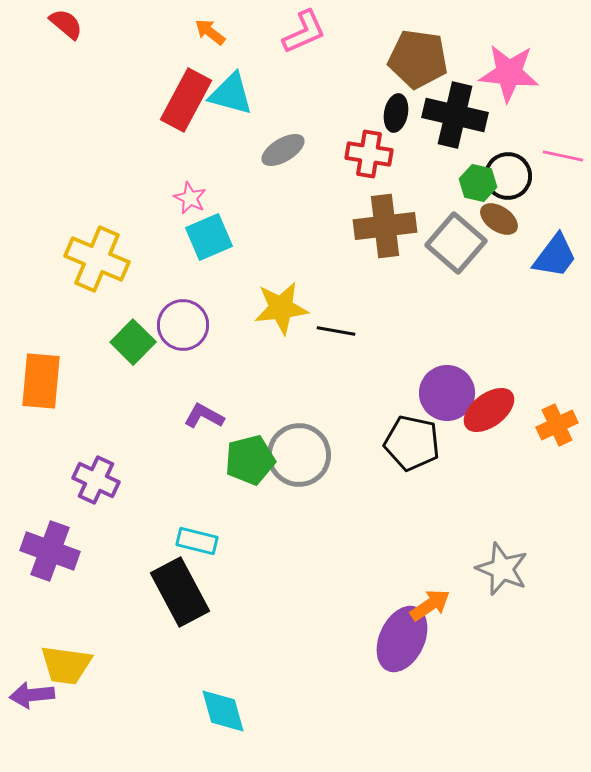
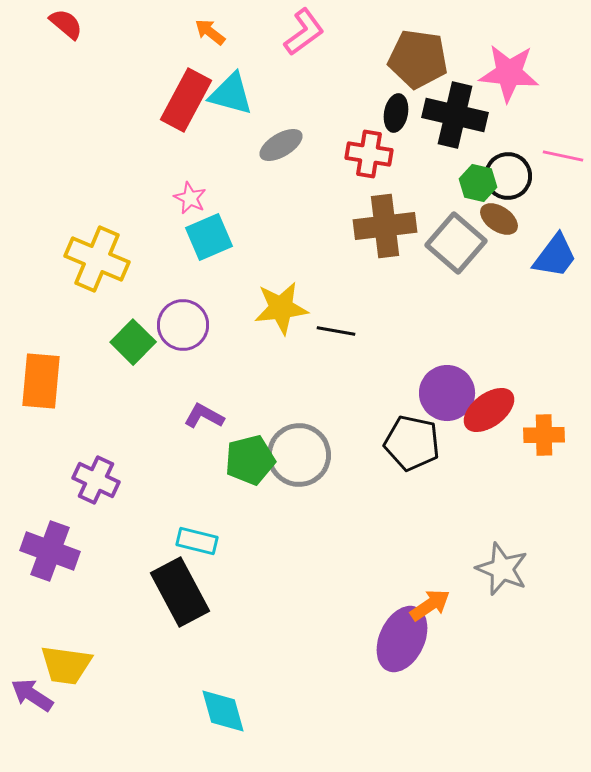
pink L-shape at (304, 32): rotated 12 degrees counterclockwise
gray ellipse at (283, 150): moved 2 px left, 5 px up
orange cross at (557, 425): moved 13 px left, 10 px down; rotated 24 degrees clockwise
purple arrow at (32, 695): rotated 39 degrees clockwise
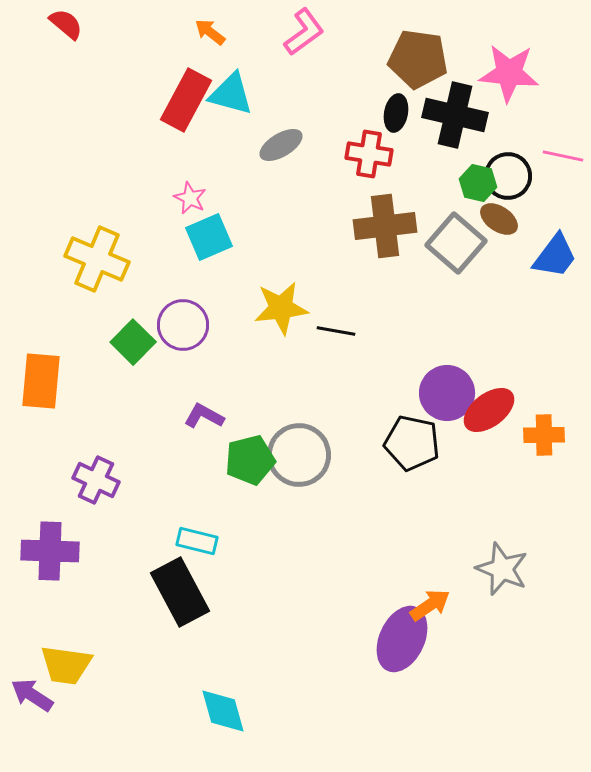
purple cross at (50, 551): rotated 18 degrees counterclockwise
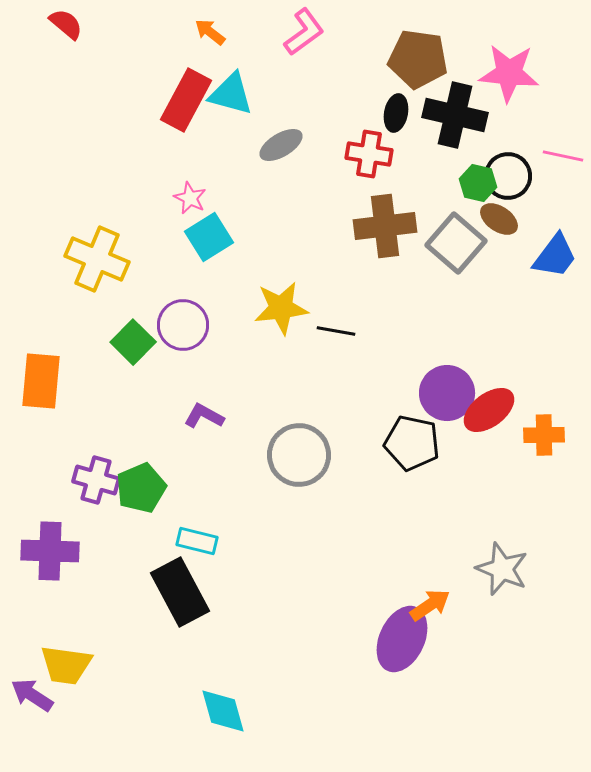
cyan square at (209, 237): rotated 9 degrees counterclockwise
green pentagon at (250, 460): moved 109 px left, 28 px down; rotated 9 degrees counterclockwise
purple cross at (96, 480): rotated 9 degrees counterclockwise
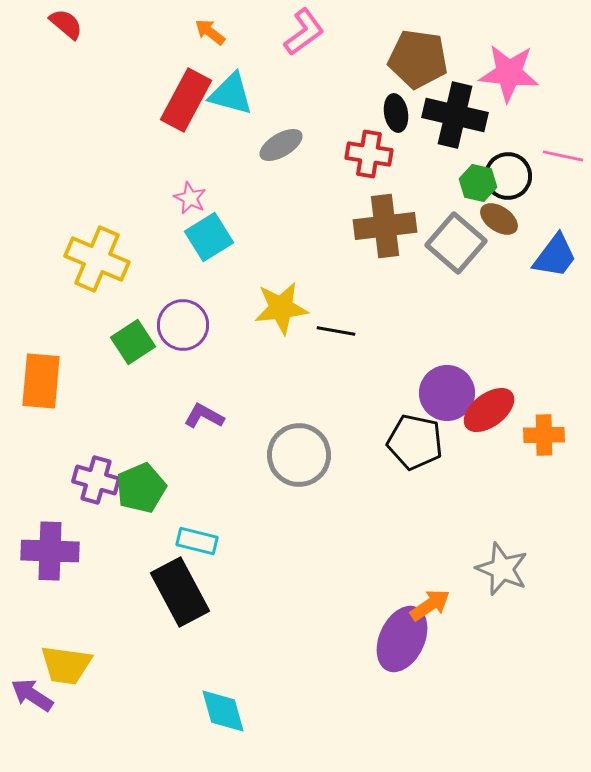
black ellipse at (396, 113): rotated 21 degrees counterclockwise
green square at (133, 342): rotated 12 degrees clockwise
black pentagon at (412, 443): moved 3 px right, 1 px up
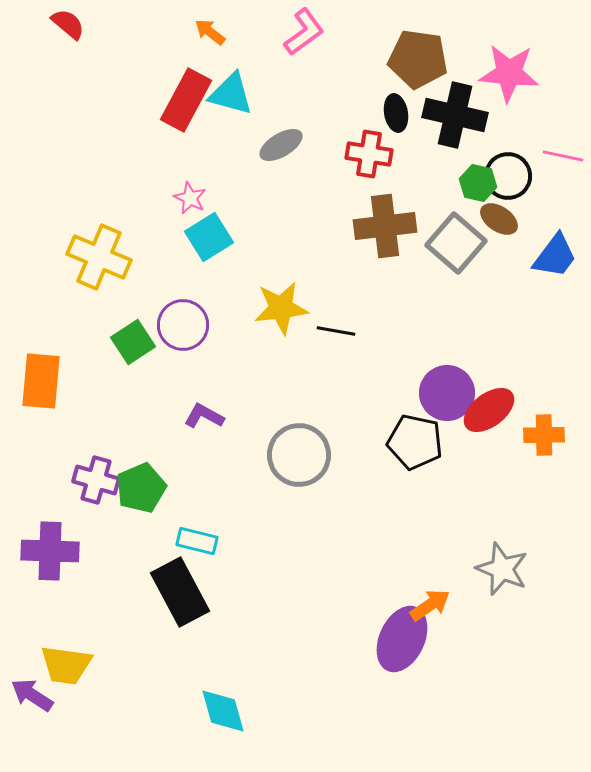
red semicircle at (66, 24): moved 2 px right
yellow cross at (97, 259): moved 2 px right, 2 px up
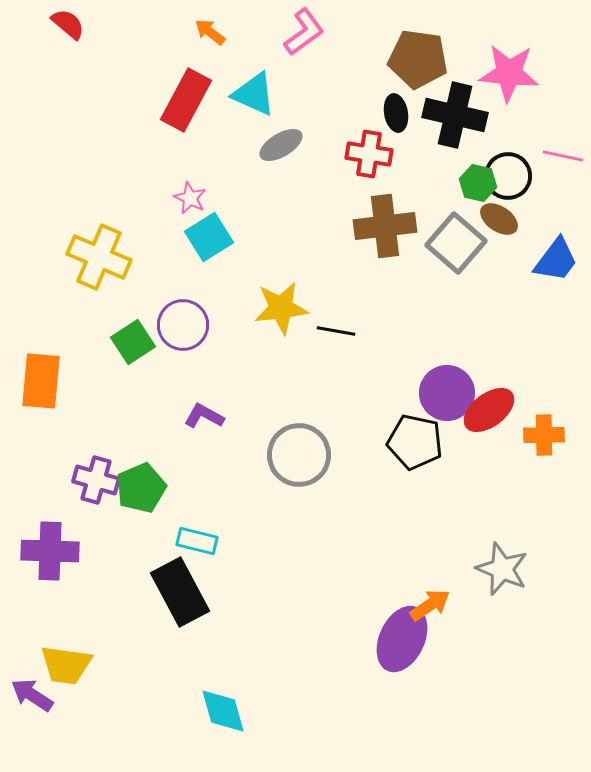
cyan triangle at (231, 94): moved 23 px right; rotated 9 degrees clockwise
blue trapezoid at (555, 256): moved 1 px right, 4 px down
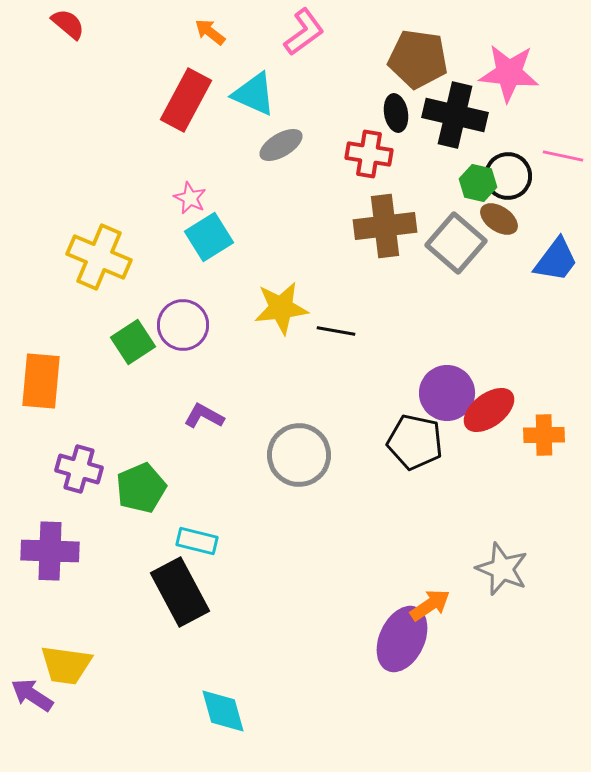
purple cross at (96, 480): moved 17 px left, 11 px up
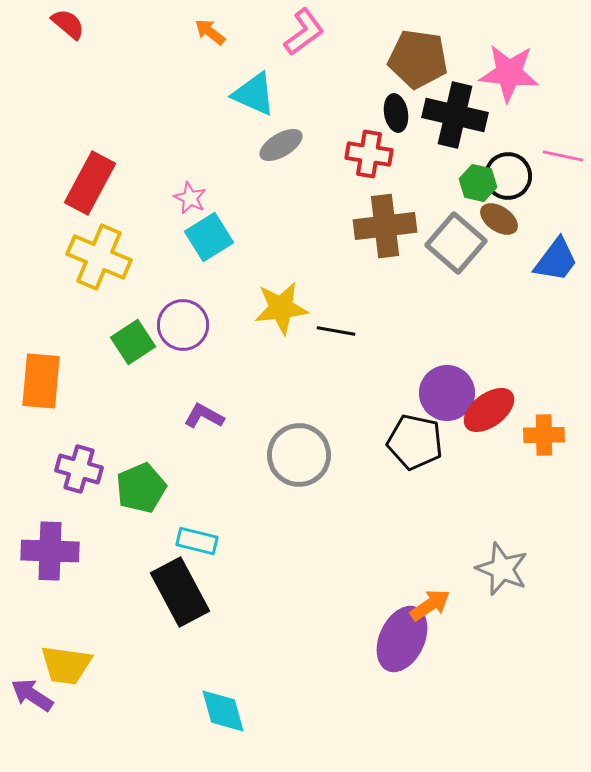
red rectangle at (186, 100): moved 96 px left, 83 px down
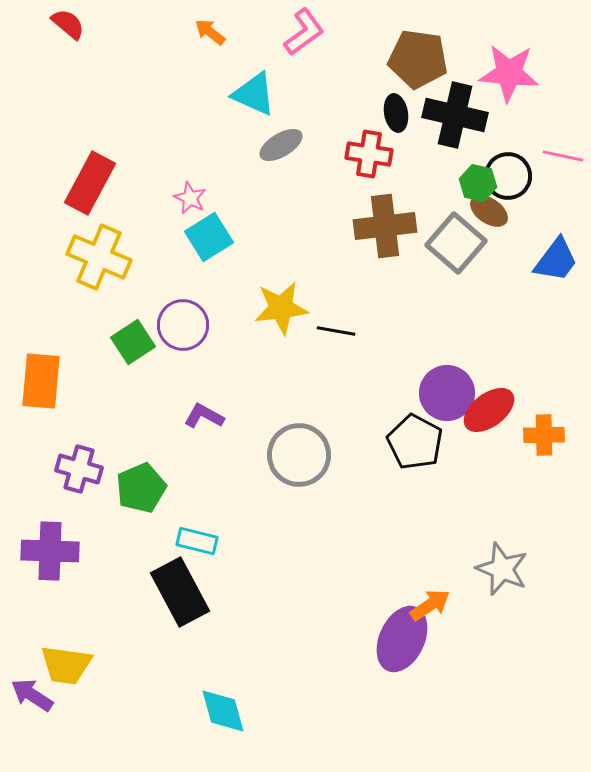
brown ellipse at (499, 219): moved 10 px left, 8 px up
black pentagon at (415, 442): rotated 16 degrees clockwise
